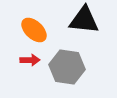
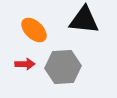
red arrow: moved 5 px left, 4 px down
gray hexagon: moved 4 px left; rotated 12 degrees counterclockwise
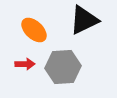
black triangle: rotated 32 degrees counterclockwise
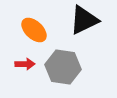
gray hexagon: rotated 12 degrees clockwise
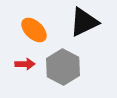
black triangle: moved 2 px down
gray hexagon: rotated 20 degrees clockwise
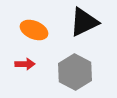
orange ellipse: rotated 20 degrees counterclockwise
gray hexagon: moved 12 px right, 5 px down
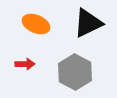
black triangle: moved 4 px right, 1 px down
orange ellipse: moved 2 px right, 6 px up
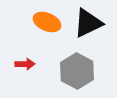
orange ellipse: moved 11 px right, 2 px up
gray hexagon: moved 2 px right, 1 px up
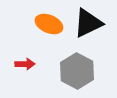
orange ellipse: moved 2 px right, 2 px down
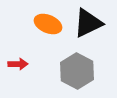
orange ellipse: moved 1 px left
red arrow: moved 7 px left
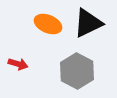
red arrow: rotated 18 degrees clockwise
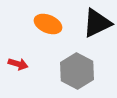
black triangle: moved 9 px right
